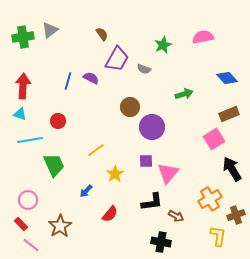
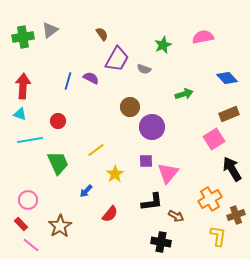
green trapezoid: moved 4 px right, 2 px up
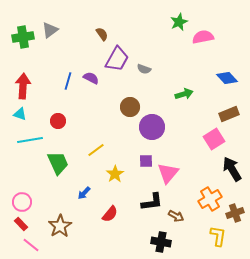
green star: moved 16 px right, 23 px up
blue arrow: moved 2 px left, 2 px down
pink circle: moved 6 px left, 2 px down
brown cross: moved 1 px left, 2 px up
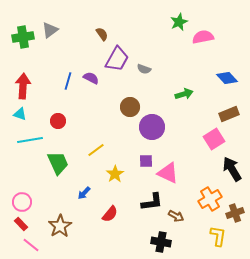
pink triangle: rotated 45 degrees counterclockwise
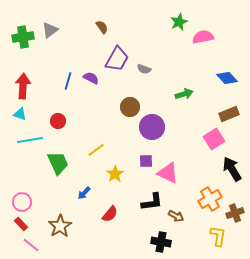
brown semicircle: moved 7 px up
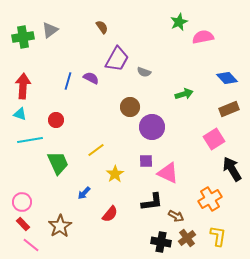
gray semicircle: moved 3 px down
brown rectangle: moved 5 px up
red circle: moved 2 px left, 1 px up
brown cross: moved 48 px left, 25 px down; rotated 18 degrees counterclockwise
red rectangle: moved 2 px right
